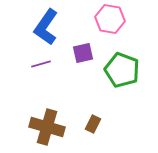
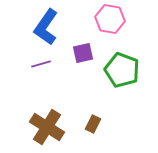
brown cross: rotated 16 degrees clockwise
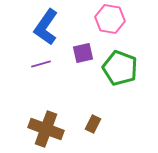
green pentagon: moved 2 px left, 2 px up
brown cross: moved 1 px left, 2 px down; rotated 12 degrees counterclockwise
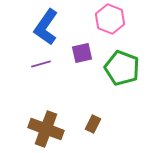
pink hexagon: rotated 12 degrees clockwise
purple square: moved 1 px left
green pentagon: moved 2 px right
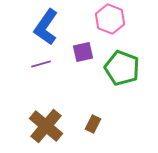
purple square: moved 1 px right, 1 px up
brown cross: moved 3 px up; rotated 20 degrees clockwise
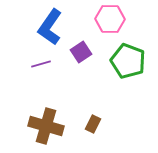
pink hexagon: rotated 20 degrees counterclockwise
blue L-shape: moved 4 px right
purple square: moved 2 px left; rotated 20 degrees counterclockwise
green pentagon: moved 6 px right, 7 px up
brown cross: rotated 24 degrees counterclockwise
